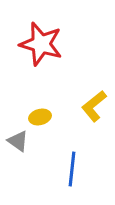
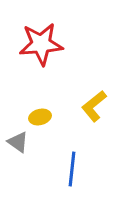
red star: rotated 21 degrees counterclockwise
gray triangle: moved 1 px down
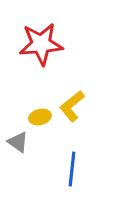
yellow L-shape: moved 22 px left
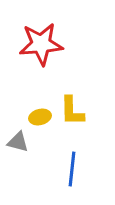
yellow L-shape: moved 5 px down; rotated 52 degrees counterclockwise
gray triangle: rotated 20 degrees counterclockwise
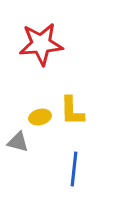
blue line: moved 2 px right
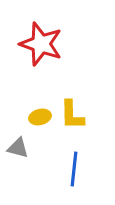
red star: rotated 24 degrees clockwise
yellow L-shape: moved 4 px down
gray triangle: moved 6 px down
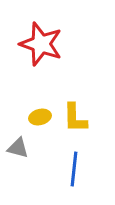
yellow L-shape: moved 3 px right, 3 px down
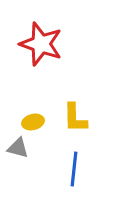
yellow ellipse: moved 7 px left, 5 px down
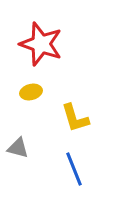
yellow L-shape: rotated 16 degrees counterclockwise
yellow ellipse: moved 2 px left, 30 px up
blue line: rotated 28 degrees counterclockwise
